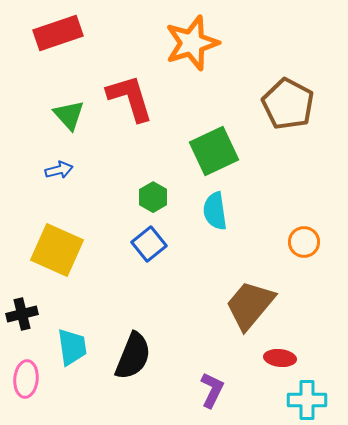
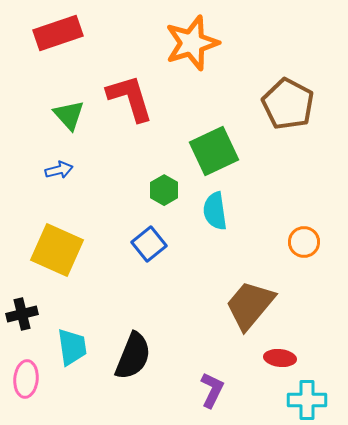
green hexagon: moved 11 px right, 7 px up
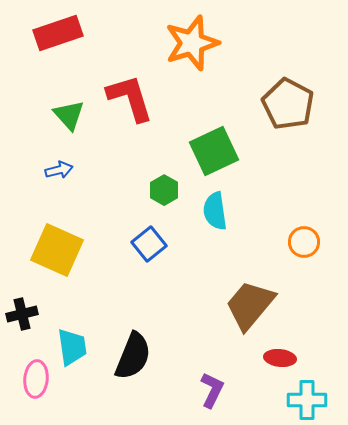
pink ellipse: moved 10 px right
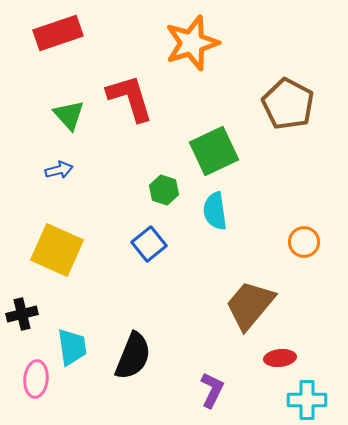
green hexagon: rotated 12 degrees counterclockwise
red ellipse: rotated 12 degrees counterclockwise
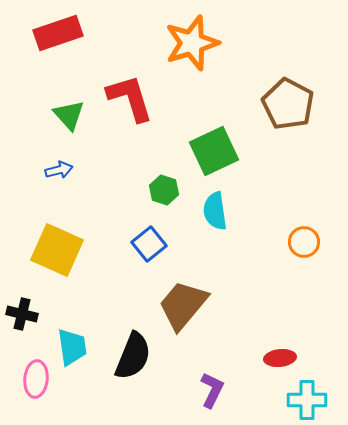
brown trapezoid: moved 67 px left
black cross: rotated 28 degrees clockwise
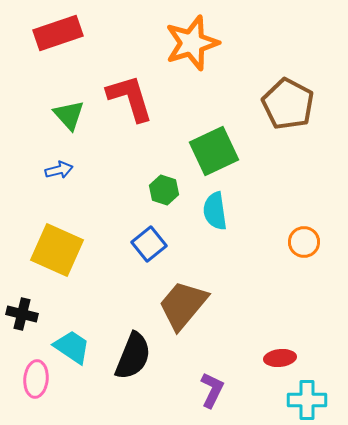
cyan trapezoid: rotated 48 degrees counterclockwise
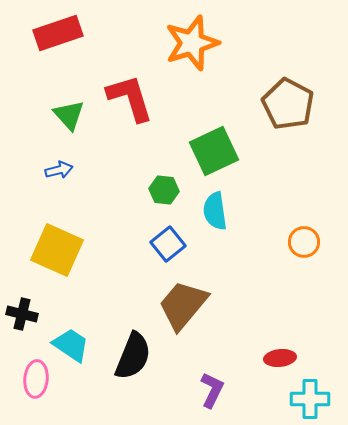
green hexagon: rotated 12 degrees counterclockwise
blue square: moved 19 px right
cyan trapezoid: moved 1 px left, 2 px up
cyan cross: moved 3 px right, 1 px up
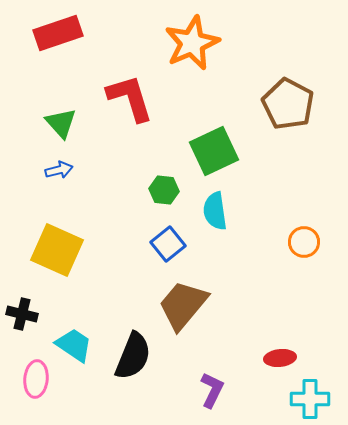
orange star: rotated 6 degrees counterclockwise
green triangle: moved 8 px left, 8 px down
cyan trapezoid: moved 3 px right
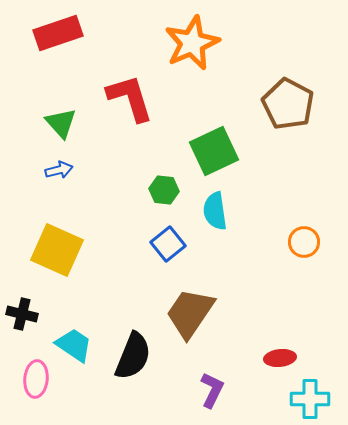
brown trapezoid: moved 7 px right, 8 px down; rotated 6 degrees counterclockwise
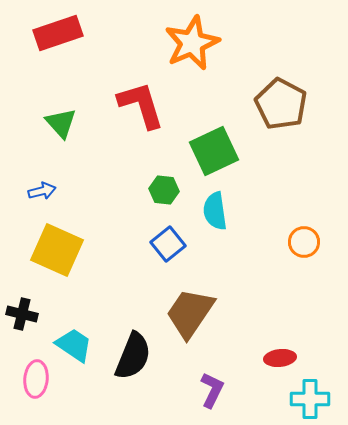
red L-shape: moved 11 px right, 7 px down
brown pentagon: moved 7 px left
blue arrow: moved 17 px left, 21 px down
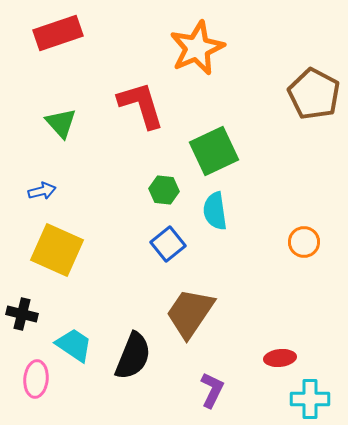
orange star: moved 5 px right, 5 px down
brown pentagon: moved 33 px right, 10 px up
